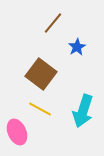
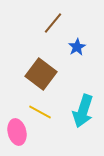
yellow line: moved 3 px down
pink ellipse: rotated 10 degrees clockwise
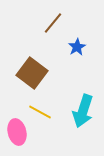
brown square: moved 9 px left, 1 px up
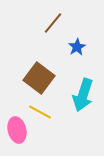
brown square: moved 7 px right, 5 px down
cyan arrow: moved 16 px up
pink ellipse: moved 2 px up
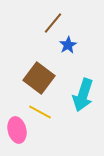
blue star: moved 9 px left, 2 px up
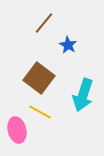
brown line: moved 9 px left
blue star: rotated 12 degrees counterclockwise
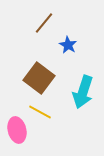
cyan arrow: moved 3 px up
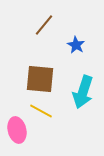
brown line: moved 2 px down
blue star: moved 8 px right
brown square: moved 1 px right, 1 px down; rotated 32 degrees counterclockwise
yellow line: moved 1 px right, 1 px up
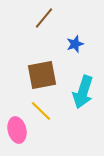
brown line: moved 7 px up
blue star: moved 1 px left, 1 px up; rotated 24 degrees clockwise
brown square: moved 2 px right, 4 px up; rotated 16 degrees counterclockwise
yellow line: rotated 15 degrees clockwise
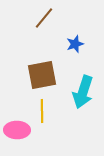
yellow line: moved 1 px right; rotated 45 degrees clockwise
pink ellipse: rotated 75 degrees counterclockwise
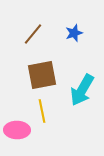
brown line: moved 11 px left, 16 px down
blue star: moved 1 px left, 11 px up
cyan arrow: moved 1 px left, 2 px up; rotated 12 degrees clockwise
yellow line: rotated 10 degrees counterclockwise
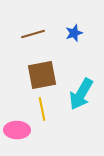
brown line: rotated 35 degrees clockwise
cyan arrow: moved 1 px left, 4 px down
yellow line: moved 2 px up
